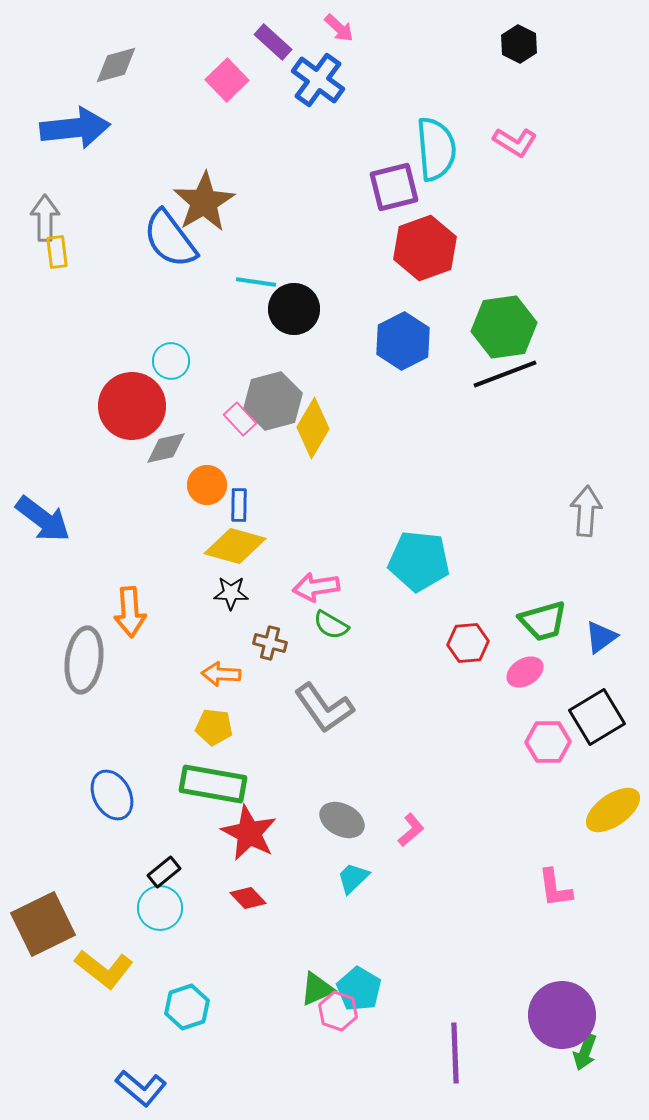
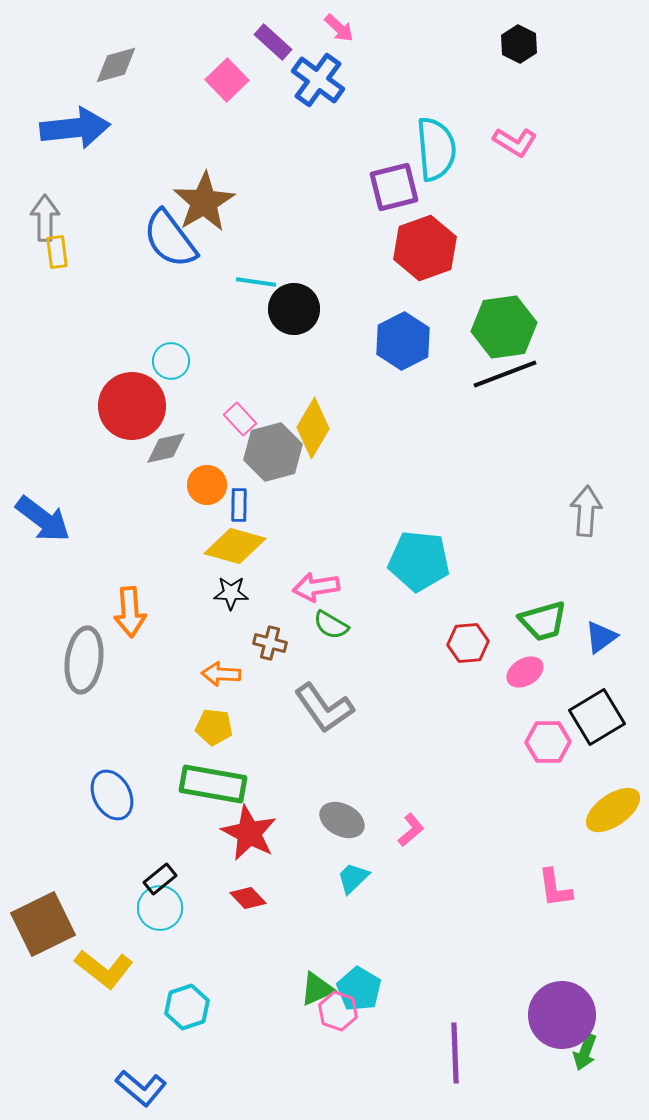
gray hexagon at (273, 401): moved 51 px down
black rectangle at (164, 872): moved 4 px left, 7 px down
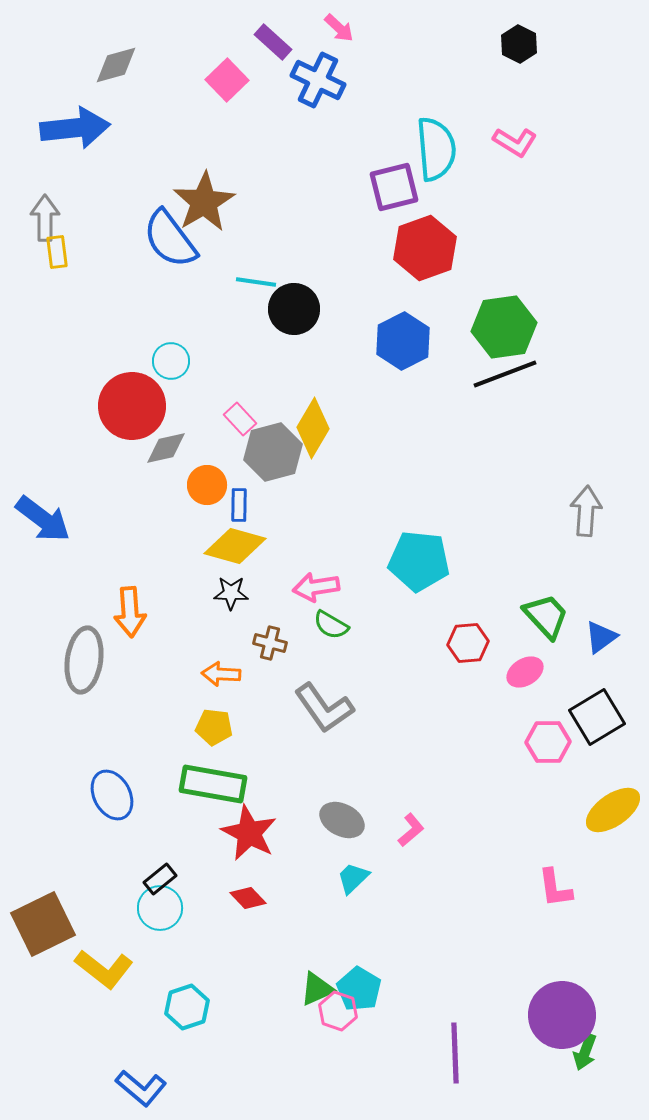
blue cross at (318, 80): rotated 10 degrees counterclockwise
green trapezoid at (543, 621): moved 3 px right, 5 px up; rotated 117 degrees counterclockwise
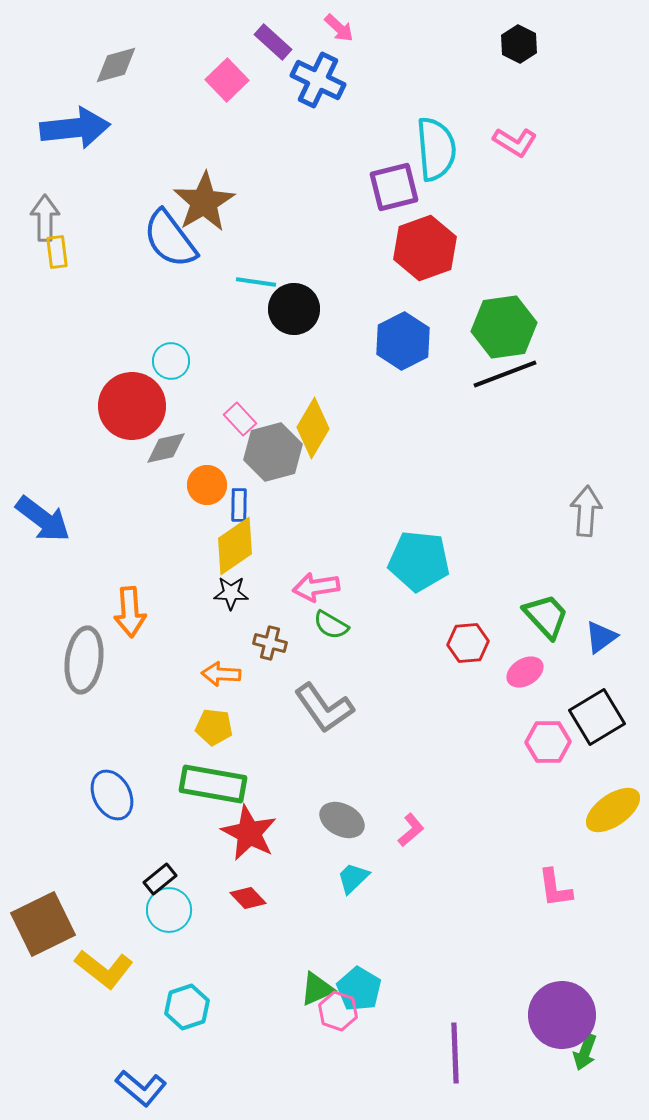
yellow diamond at (235, 546): rotated 50 degrees counterclockwise
cyan circle at (160, 908): moved 9 px right, 2 px down
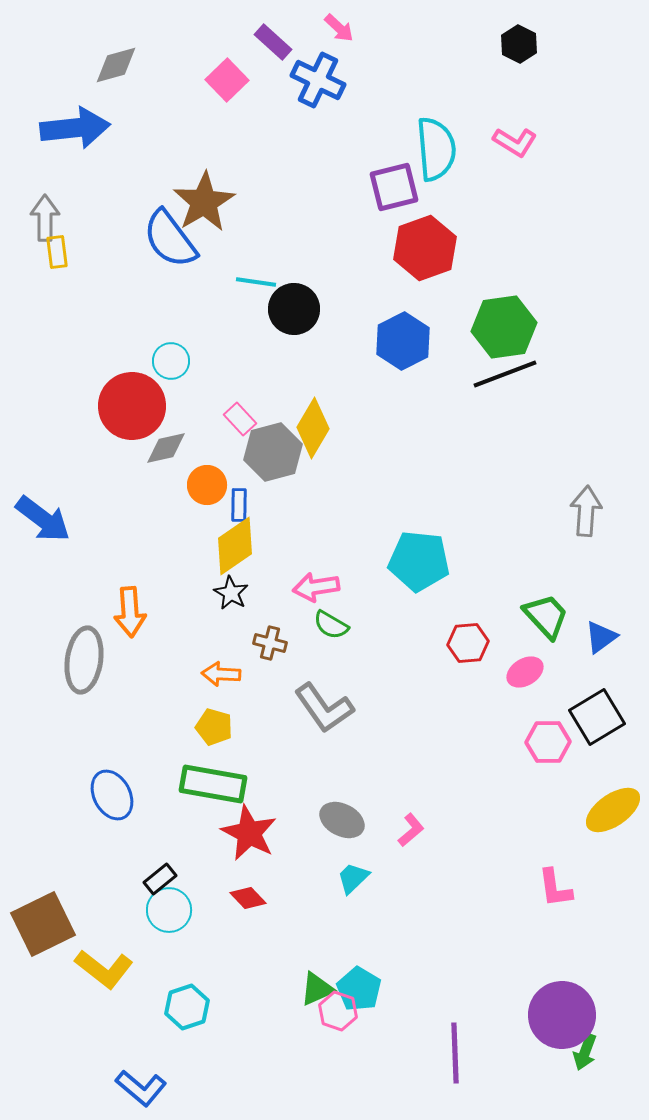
black star at (231, 593): rotated 28 degrees clockwise
yellow pentagon at (214, 727): rotated 9 degrees clockwise
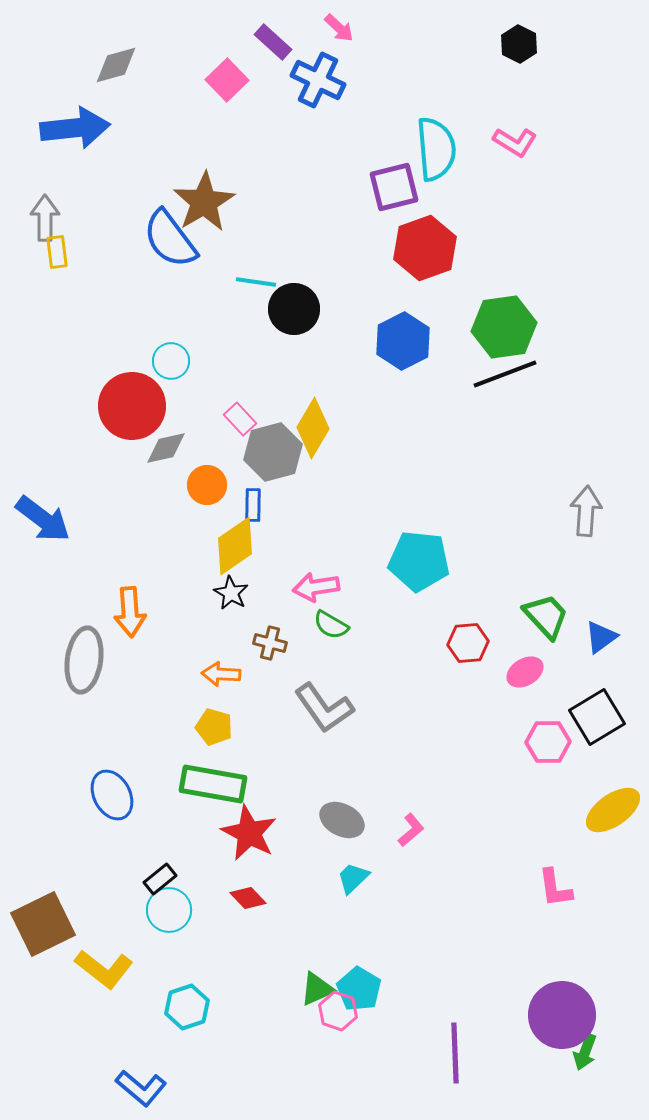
blue rectangle at (239, 505): moved 14 px right
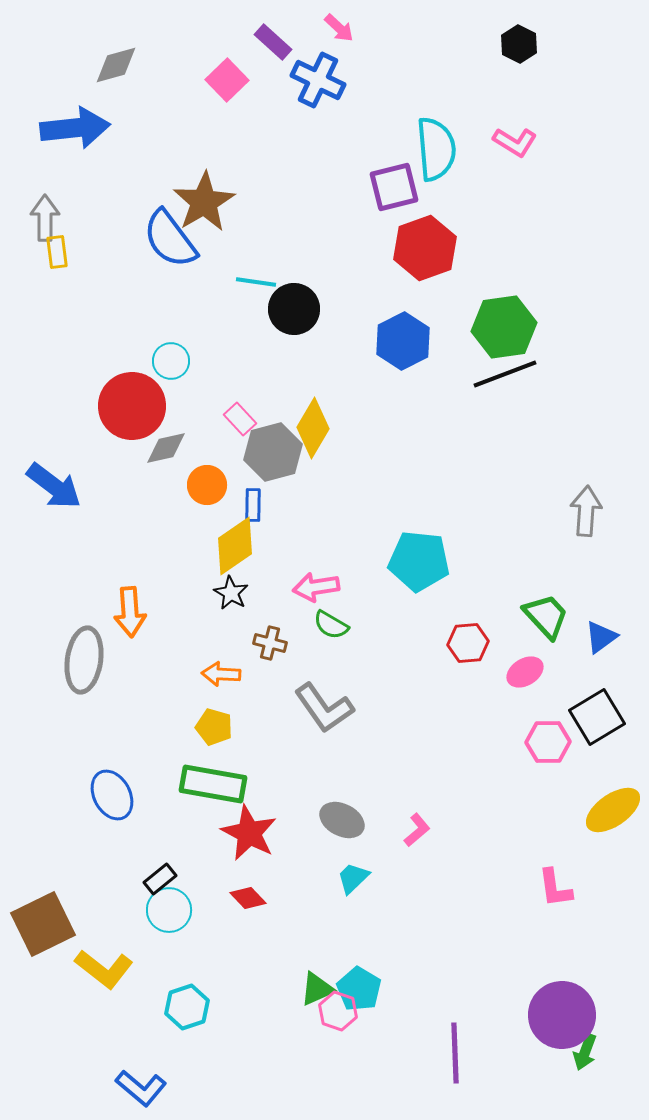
blue arrow at (43, 519): moved 11 px right, 33 px up
pink L-shape at (411, 830): moved 6 px right
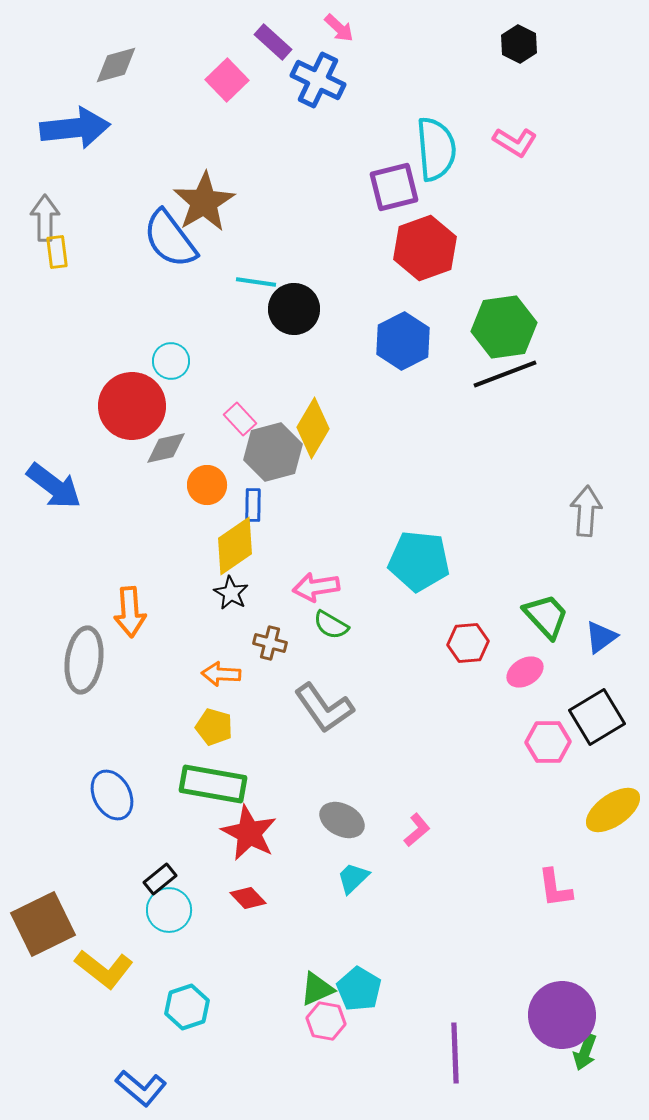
pink hexagon at (338, 1011): moved 12 px left, 10 px down; rotated 9 degrees counterclockwise
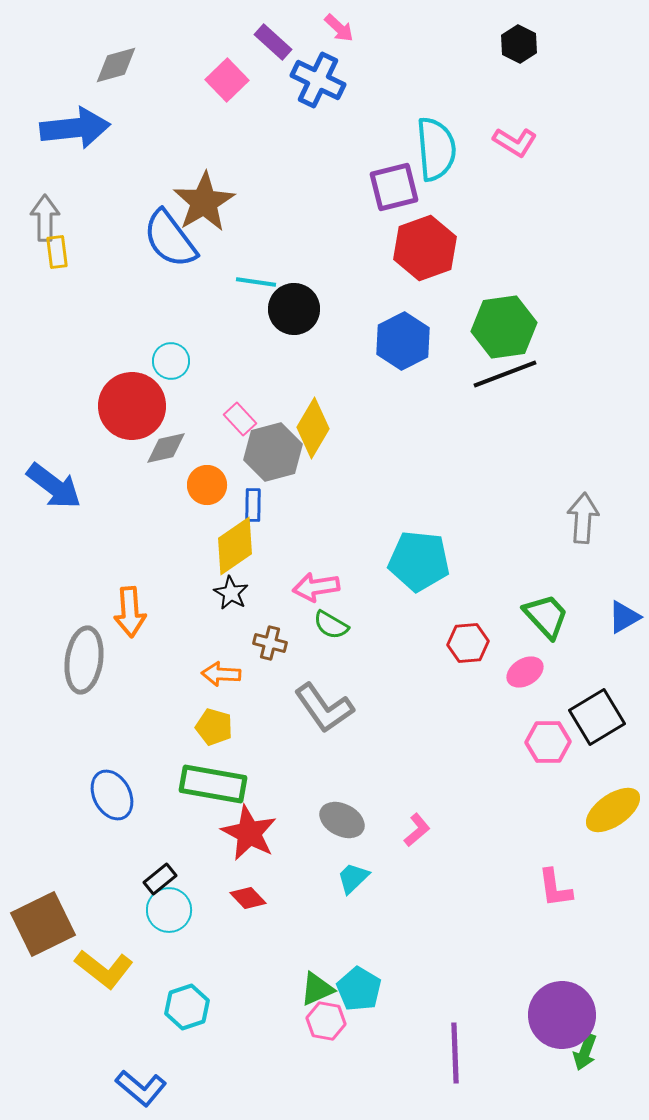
gray arrow at (586, 511): moved 3 px left, 7 px down
blue triangle at (601, 637): moved 23 px right, 20 px up; rotated 6 degrees clockwise
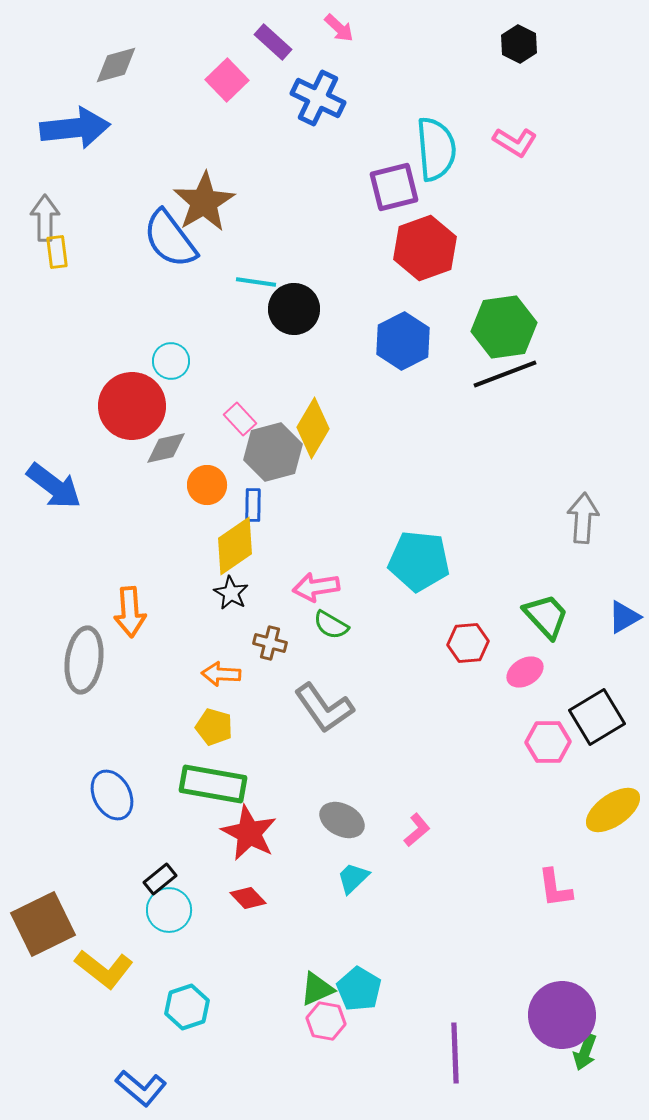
blue cross at (318, 80): moved 18 px down
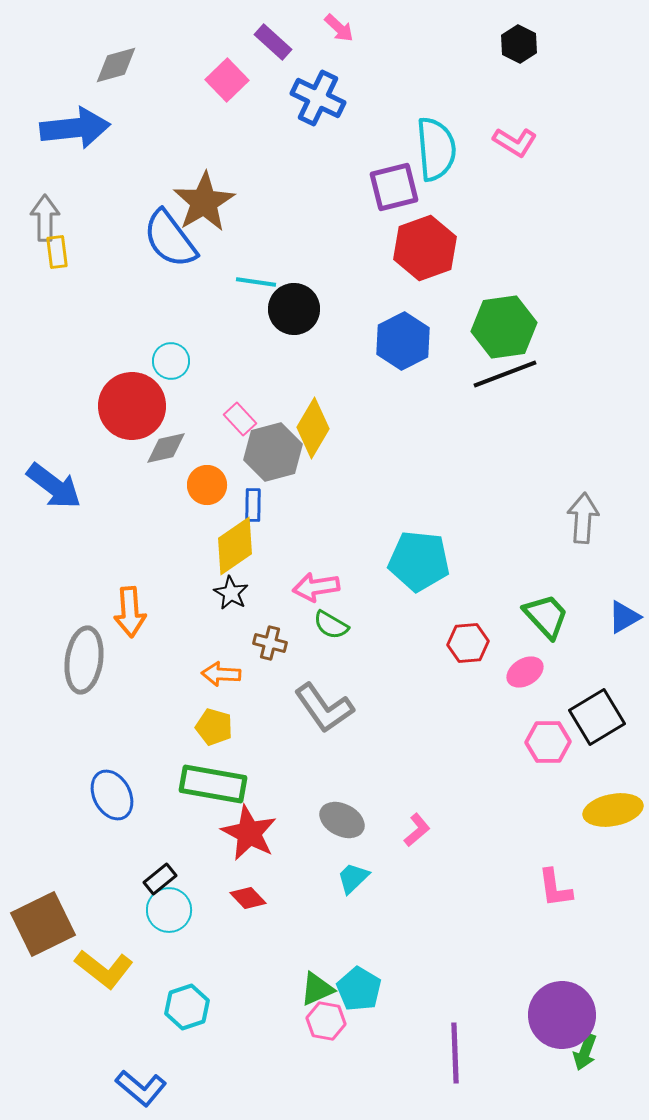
yellow ellipse at (613, 810): rotated 24 degrees clockwise
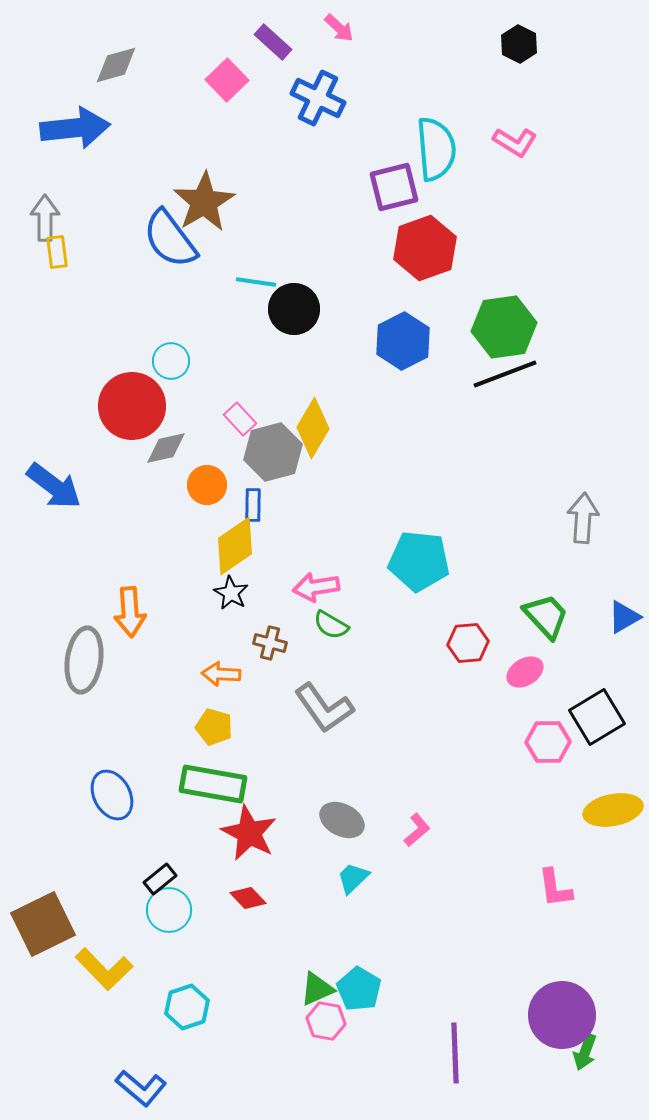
yellow L-shape at (104, 969): rotated 8 degrees clockwise
